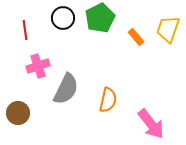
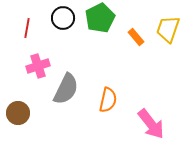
red line: moved 2 px right, 2 px up; rotated 18 degrees clockwise
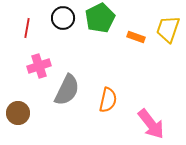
orange rectangle: rotated 30 degrees counterclockwise
pink cross: moved 1 px right
gray semicircle: moved 1 px right, 1 px down
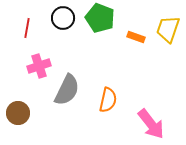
green pentagon: rotated 24 degrees counterclockwise
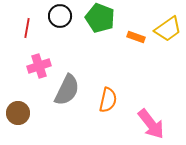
black circle: moved 3 px left, 2 px up
yellow trapezoid: rotated 144 degrees counterclockwise
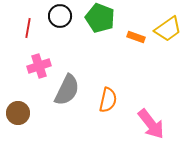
red line: moved 1 px right
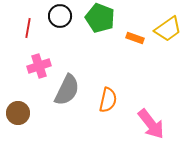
orange rectangle: moved 1 px left, 1 px down
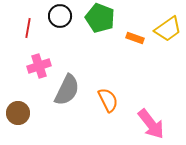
orange semicircle: rotated 40 degrees counterclockwise
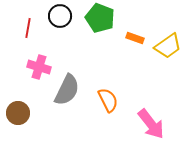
yellow trapezoid: moved 17 px down
pink cross: moved 1 px down; rotated 35 degrees clockwise
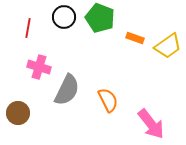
black circle: moved 4 px right, 1 px down
